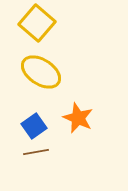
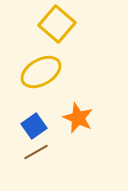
yellow square: moved 20 px right, 1 px down
yellow ellipse: rotated 63 degrees counterclockwise
brown line: rotated 20 degrees counterclockwise
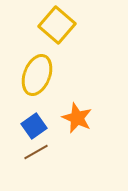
yellow square: moved 1 px down
yellow ellipse: moved 4 px left, 3 px down; rotated 39 degrees counterclockwise
orange star: moved 1 px left
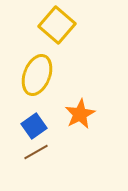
orange star: moved 3 px right, 4 px up; rotated 20 degrees clockwise
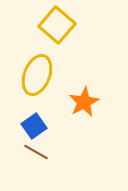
orange star: moved 4 px right, 12 px up
brown line: rotated 60 degrees clockwise
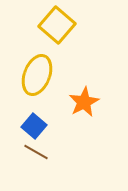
blue square: rotated 15 degrees counterclockwise
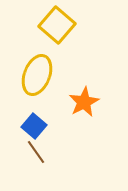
brown line: rotated 25 degrees clockwise
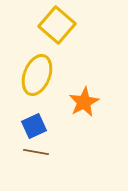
blue square: rotated 25 degrees clockwise
brown line: rotated 45 degrees counterclockwise
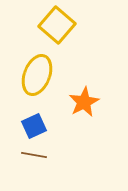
brown line: moved 2 px left, 3 px down
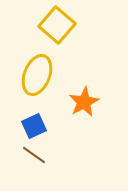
brown line: rotated 25 degrees clockwise
